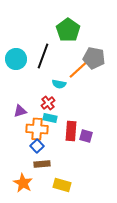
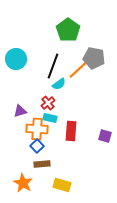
black line: moved 10 px right, 10 px down
cyan semicircle: rotated 48 degrees counterclockwise
purple square: moved 19 px right
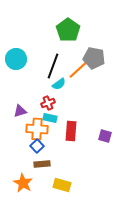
red cross: rotated 16 degrees clockwise
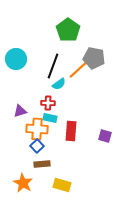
red cross: rotated 24 degrees clockwise
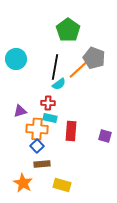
gray pentagon: rotated 10 degrees clockwise
black line: moved 2 px right, 1 px down; rotated 10 degrees counterclockwise
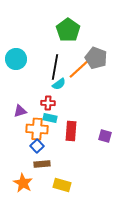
gray pentagon: moved 2 px right
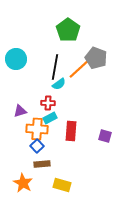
cyan rectangle: rotated 40 degrees counterclockwise
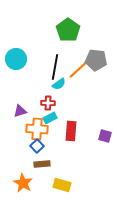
gray pentagon: moved 2 px down; rotated 15 degrees counterclockwise
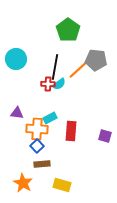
red cross: moved 19 px up
purple triangle: moved 3 px left, 2 px down; rotated 24 degrees clockwise
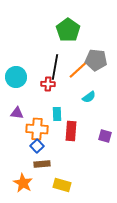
cyan circle: moved 18 px down
cyan semicircle: moved 30 px right, 13 px down
cyan rectangle: moved 7 px right, 4 px up; rotated 64 degrees counterclockwise
